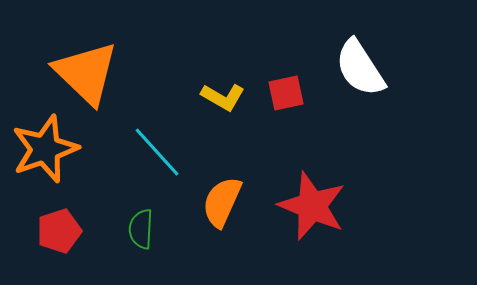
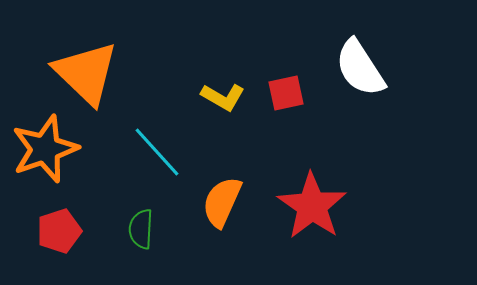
red star: rotated 12 degrees clockwise
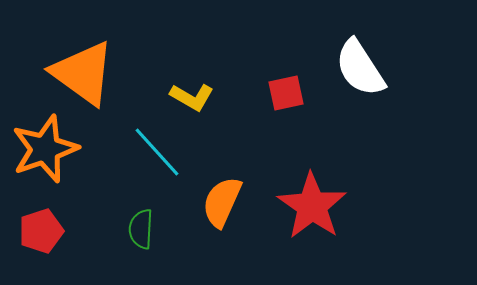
orange triangle: moved 3 px left; rotated 8 degrees counterclockwise
yellow L-shape: moved 31 px left
red pentagon: moved 18 px left
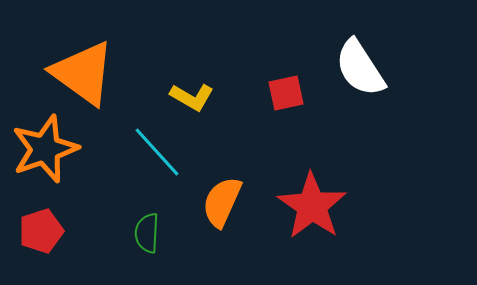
green semicircle: moved 6 px right, 4 px down
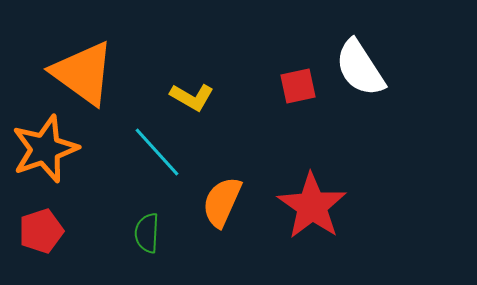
red square: moved 12 px right, 7 px up
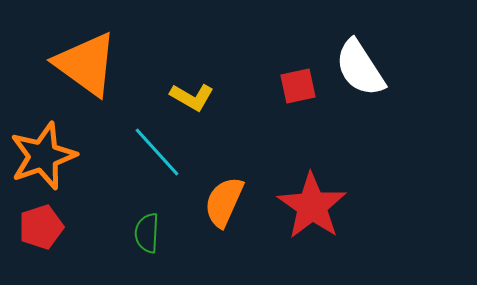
orange triangle: moved 3 px right, 9 px up
orange star: moved 2 px left, 7 px down
orange semicircle: moved 2 px right
red pentagon: moved 4 px up
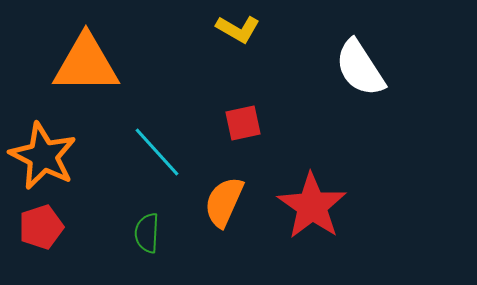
orange triangle: rotated 36 degrees counterclockwise
red square: moved 55 px left, 37 px down
yellow L-shape: moved 46 px right, 68 px up
orange star: rotated 26 degrees counterclockwise
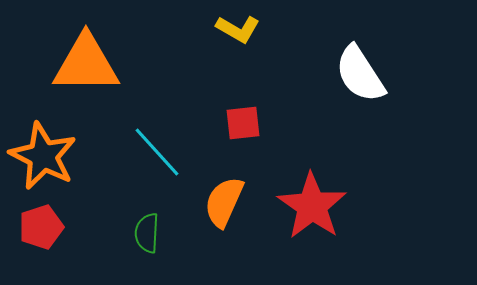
white semicircle: moved 6 px down
red square: rotated 6 degrees clockwise
